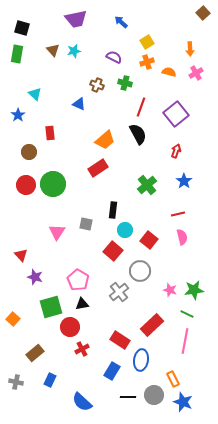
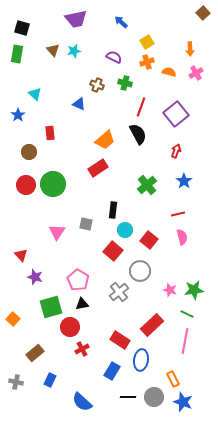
gray circle at (154, 395): moved 2 px down
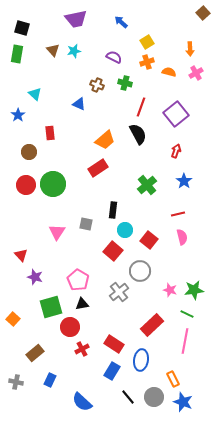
red rectangle at (120, 340): moved 6 px left, 4 px down
black line at (128, 397): rotated 49 degrees clockwise
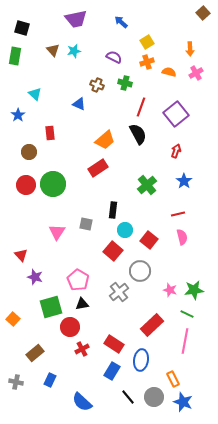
green rectangle at (17, 54): moved 2 px left, 2 px down
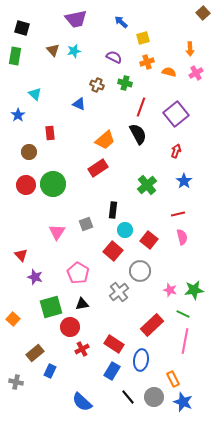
yellow square at (147, 42): moved 4 px left, 4 px up; rotated 16 degrees clockwise
gray square at (86, 224): rotated 32 degrees counterclockwise
pink pentagon at (78, 280): moved 7 px up
green line at (187, 314): moved 4 px left
blue rectangle at (50, 380): moved 9 px up
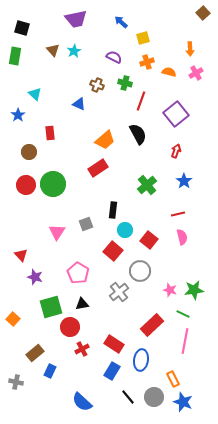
cyan star at (74, 51): rotated 16 degrees counterclockwise
red line at (141, 107): moved 6 px up
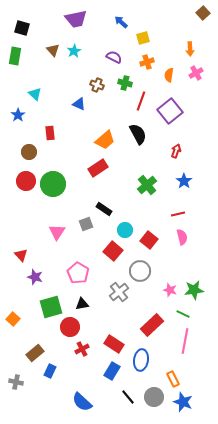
orange semicircle at (169, 72): moved 3 px down; rotated 96 degrees counterclockwise
purple square at (176, 114): moved 6 px left, 3 px up
red circle at (26, 185): moved 4 px up
black rectangle at (113, 210): moved 9 px left, 1 px up; rotated 63 degrees counterclockwise
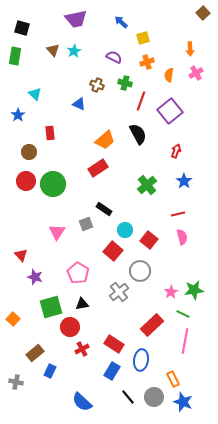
pink star at (170, 290): moved 1 px right, 2 px down; rotated 24 degrees clockwise
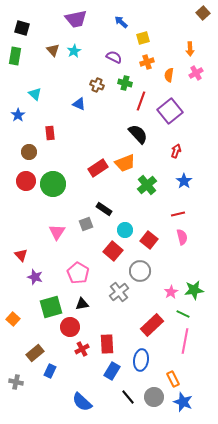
black semicircle at (138, 134): rotated 15 degrees counterclockwise
orange trapezoid at (105, 140): moved 20 px right, 23 px down; rotated 20 degrees clockwise
red rectangle at (114, 344): moved 7 px left; rotated 54 degrees clockwise
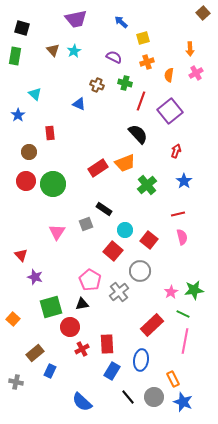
pink pentagon at (78, 273): moved 12 px right, 7 px down
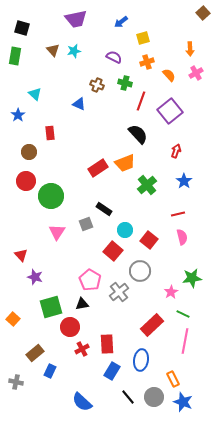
blue arrow at (121, 22): rotated 80 degrees counterclockwise
cyan star at (74, 51): rotated 16 degrees clockwise
orange semicircle at (169, 75): rotated 128 degrees clockwise
green circle at (53, 184): moved 2 px left, 12 px down
green star at (194, 290): moved 2 px left, 12 px up
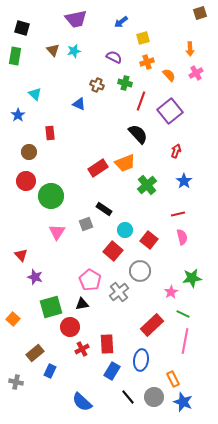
brown square at (203, 13): moved 3 px left; rotated 24 degrees clockwise
